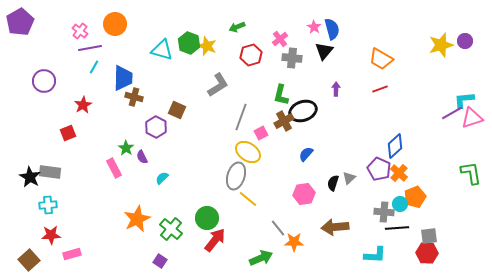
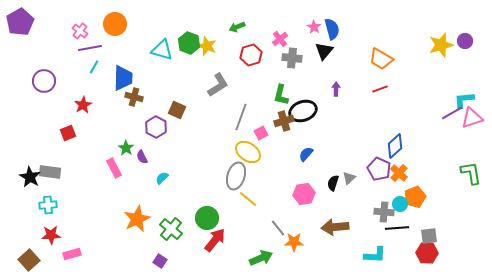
brown cross at (284, 121): rotated 12 degrees clockwise
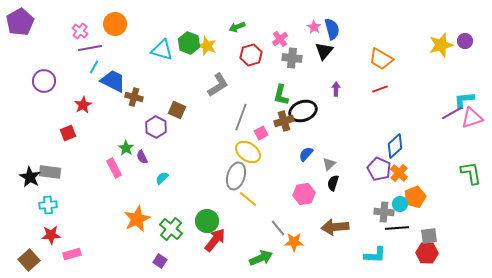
blue trapezoid at (123, 78): moved 10 px left, 3 px down; rotated 64 degrees counterclockwise
gray triangle at (349, 178): moved 20 px left, 14 px up
green circle at (207, 218): moved 3 px down
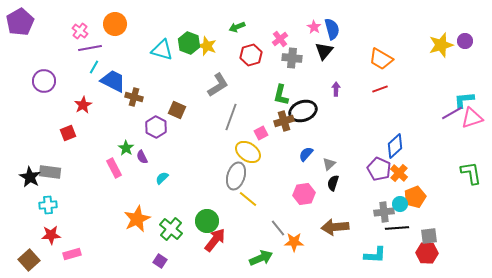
gray line at (241, 117): moved 10 px left
gray cross at (384, 212): rotated 12 degrees counterclockwise
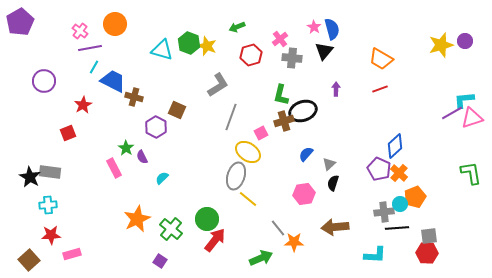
green circle at (207, 221): moved 2 px up
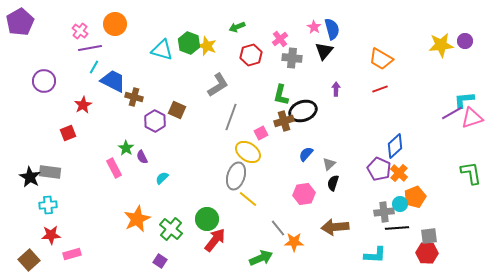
yellow star at (441, 45): rotated 10 degrees clockwise
purple hexagon at (156, 127): moved 1 px left, 6 px up
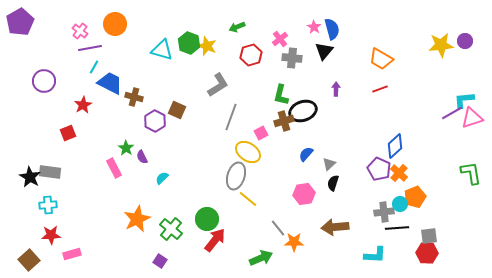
blue trapezoid at (113, 81): moved 3 px left, 2 px down
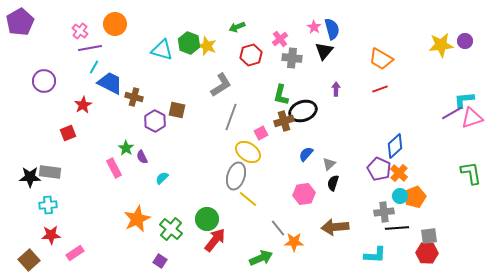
gray L-shape at (218, 85): moved 3 px right
brown square at (177, 110): rotated 12 degrees counterclockwise
black star at (30, 177): rotated 30 degrees counterclockwise
cyan circle at (400, 204): moved 8 px up
pink rectangle at (72, 254): moved 3 px right, 1 px up; rotated 18 degrees counterclockwise
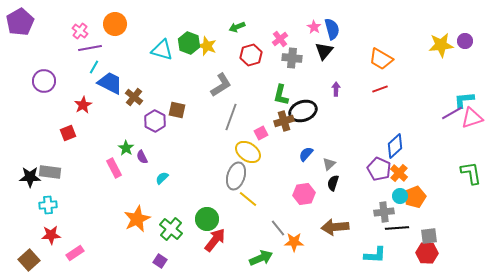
brown cross at (134, 97): rotated 24 degrees clockwise
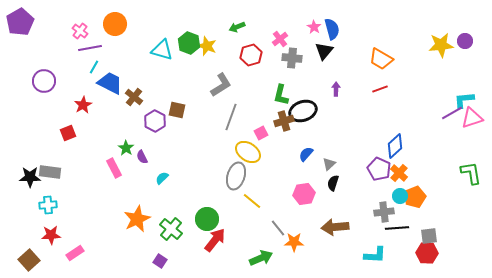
yellow line at (248, 199): moved 4 px right, 2 px down
